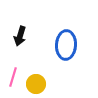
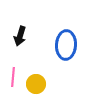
pink line: rotated 12 degrees counterclockwise
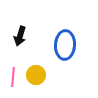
blue ellipse: moved 1 px left
yellow circle: moved 9 px up
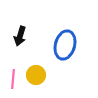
blue ellipse: rotated 12 degrees clockwise
pink line: moved 2 px down
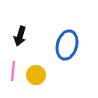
blue ellipse: moved 2 px right
pink line: moved 8 px up
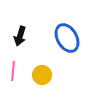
blue ellipse: moved 7 px up; rotated 44 degrees counterclockwise
yellow circle: moved 6 px right
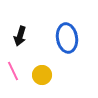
blue ellipse: rotated 20 degrees clockwise
pink line: rotated 30 degrees counterclockwise
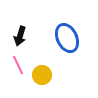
blue ellipse: rotated 16 degrees counterclockwise
pink line: moved 5 px right, 6 px up
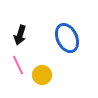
black arrow: moved 1 px up
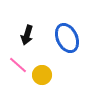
black arrow: moved 7 px right
pink line: rotated 24 degrees counterclockwise
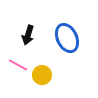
black arrow: moved 1 px right
pink line: rotated 12 degrees counterclockwise
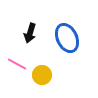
black arrow: moved 2 px right, 2 px up
pink line: moved 1 px left, 1 px up
